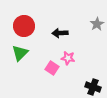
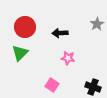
red circle: moved 1 px right, 1 px down
pink square: moved 17 px down
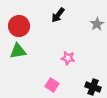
red circle: moved 6 px left, 1 px up
black arrow: moved 2 px left, 18 px up; rotated 49 degrees counterclockwise
green triangle: moved 2 px left, 2 px up; rotated 36 degrees clockwise
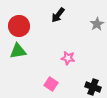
pink square: moved 1 px left, 1 px up
